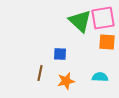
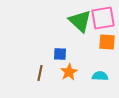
cyan semicircle: moved 1 px up
orange star: moved 3 px right, 9 px up; rotated 18 degrees counterclockwise
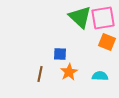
green triangle: moved 4 px up
orange square: rotated 18 degrees clockwise
brown line: moved 1 px down
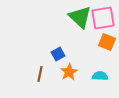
blue square: moved 2 px left; rotated 32 degrees counterclockwise
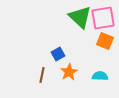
orange square: moved 2 px left, 1 px up
brown line: moved 2 px right, 1 px down
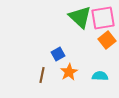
orange square: moved 2 px right, 1 px up; rotated 30 degrees clockwise
